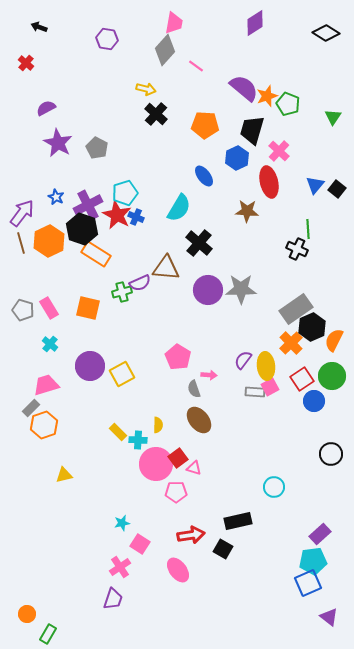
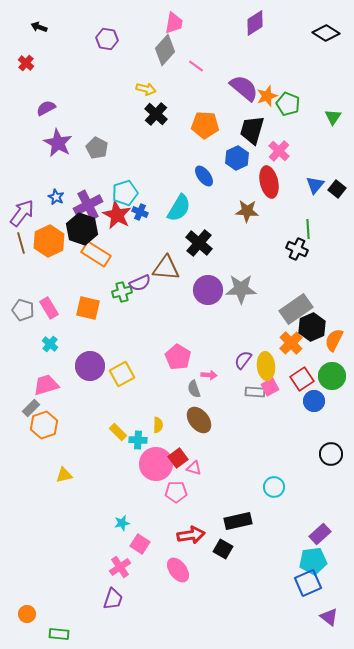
blue cross at (136, 217): moved 4 px right, 5 px up
green rectangle at (48, 634): moved 11 px right; rotated 66 degrees clockwise
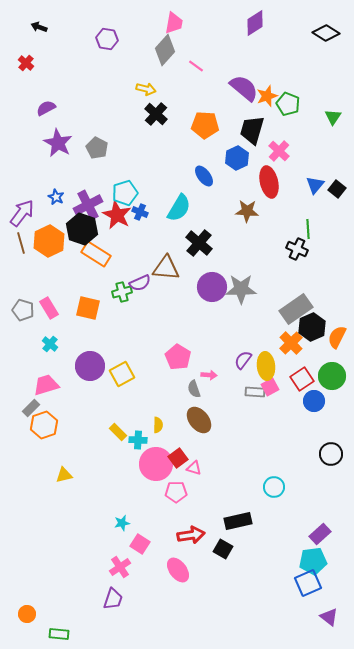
purple circle at (208, 290): moved 4 px right, 3 px up
orange semicircle at (334, 340): moved 3 px right, 3 px up
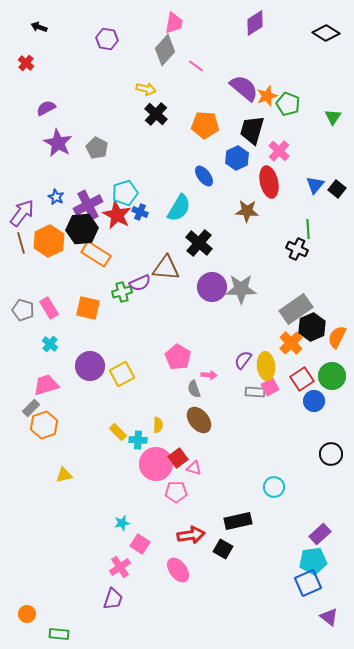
black hexagon at (82, 229): rotated 24 degrees counterclockwise
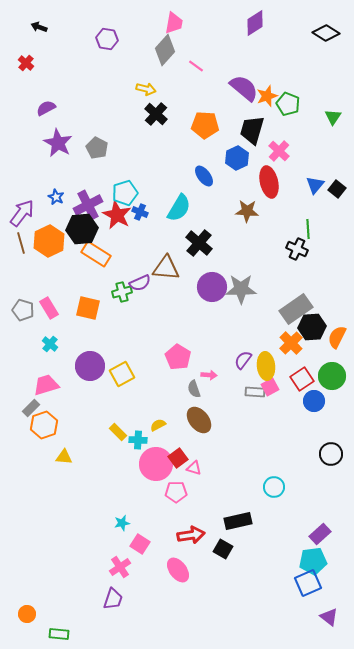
black hexagon at (312, 327): rotated 20 degrees clockwise
yellow semicircle at (158, 425): rotated 119 degrees counterclockwise
yellow triangle at (64, 475): moved 18 px up; rotated 18 degrees clockwise
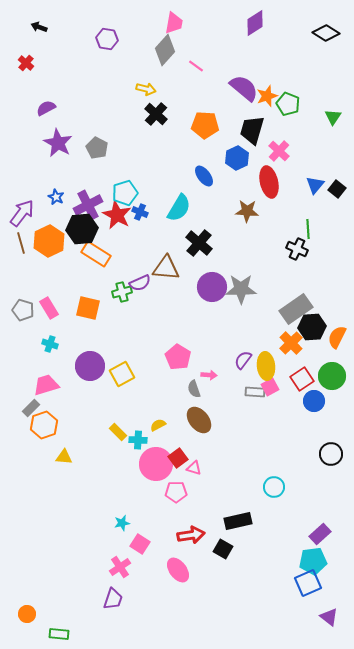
cyan cross at (50, 344): rotated 21 degrees counterclockwise
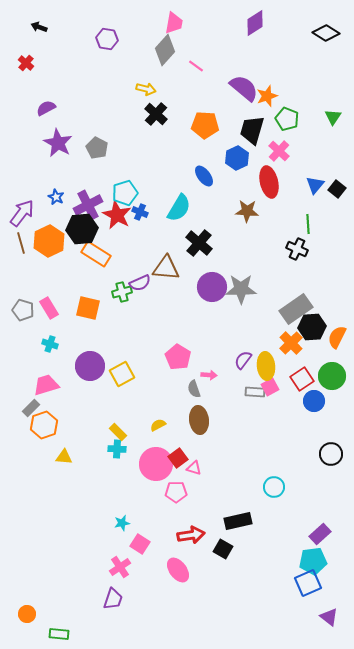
green pentagon at (288, 104): moved 1 px left, 15 px down
green line at (308, 229): moved 5 px up
brown ellipse at (199, 420): rotated 32 degrees clockwise
cyan cross at (138, 440): moved 21 px left, 9 px down
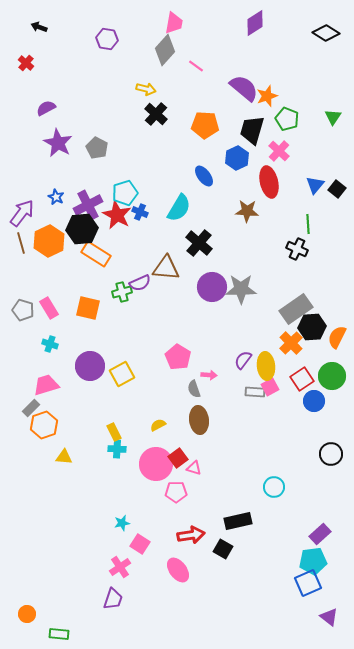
yellow rectangle at (118, 432): moved 4 px left; rotated 18 degrees clockwise
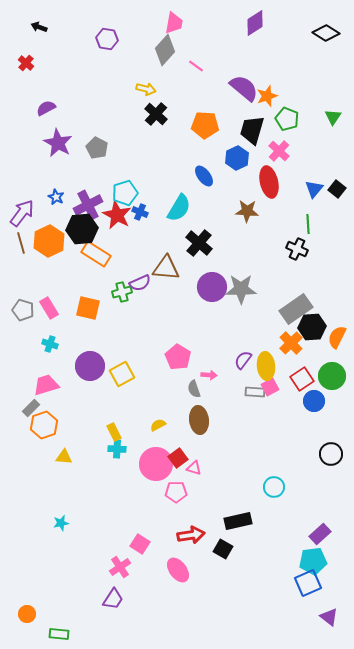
blue triangle at (315, 185): moved 1 px left, 4 px down
cyan star at (122, 523): moved 61 px left
purple trapezoid at (113, 599): rotated 15 degrees clockwise
